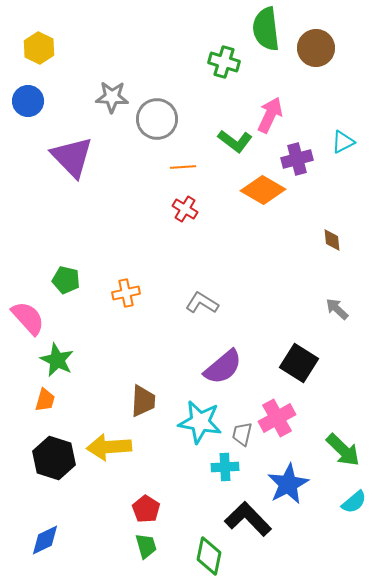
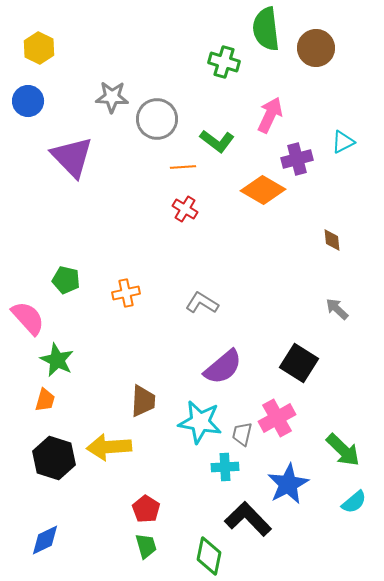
green L-shape: moved 18 px left
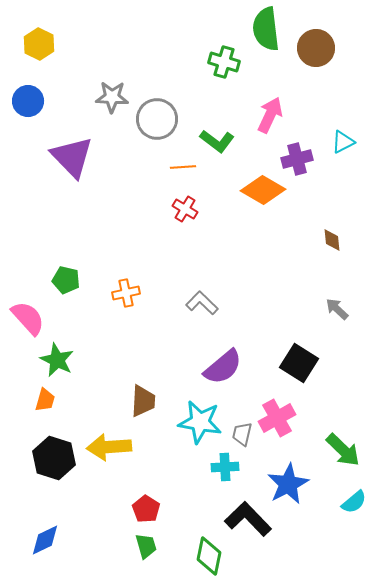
yellow hexagon: moved 4 px up
gray L-shape: rotated 12 degrees clockwise
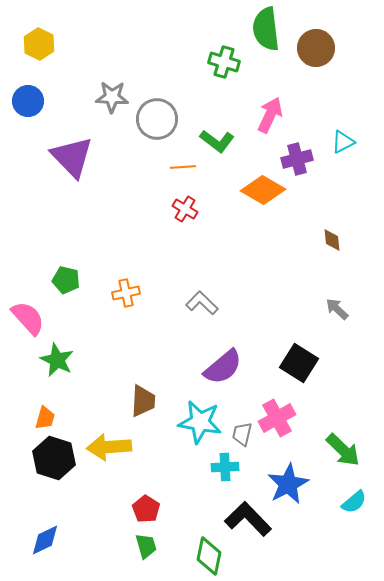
orange trapezoid: moved 18 px down
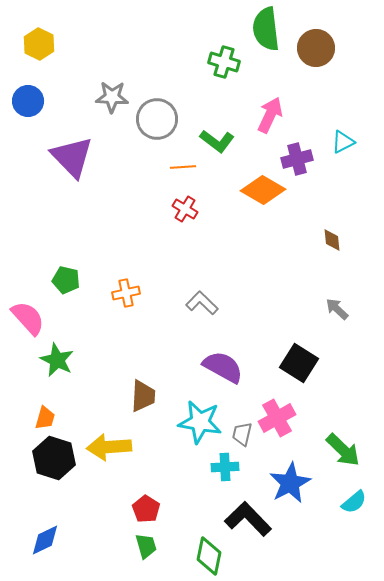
purple semicircle: rotated 111 degrees counterclockwise
brown trapezoid: moved 5 px up
blue star: moved 2 px right, 1 px up
